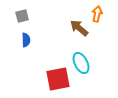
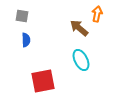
gray square: rotated 24 degrees clockwise
cyan ellipse: moved 3 px up
red square: moved 15 px left, 2 px down
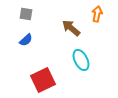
gray square: moved 4 px right, 2 px up
brown arrow: moved 8 px left
blue semicircle: rotated 48 degrees clockwise
red square: moved 1 px up; rotated 15 degrees counterclockwise
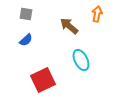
brown arrow: moved 2 px left, 2 px up
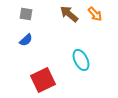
orange arrow: moved 2 px left; rotated 126 degrees clockwise
brown arrow: moved 12 px up
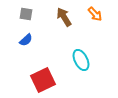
brown arrow: moved 5 px left, 3 px down; rotated 18 degrees clockwise
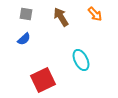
brown arrow: moved 3 px left
blue semicircle: moved 2 px left, 1 px up
